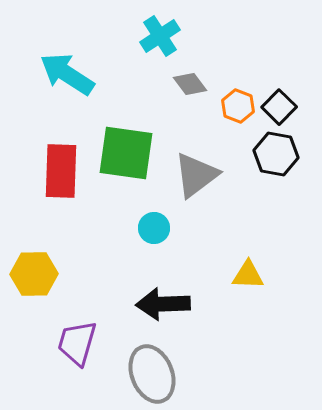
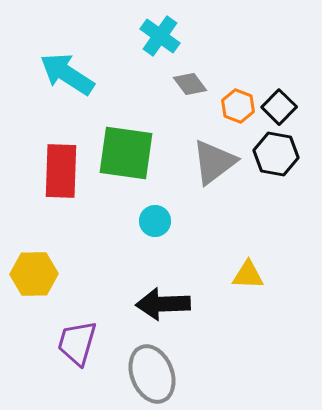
cyan cross: rotated 21 degrees counterclockwise
gray triangle: moved 18 px right, 13 px up
cyan circle: moved 1 px right, 7 px up
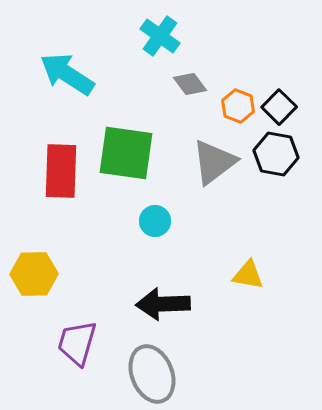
yellow triangle: rotated 8 degrees clockwise
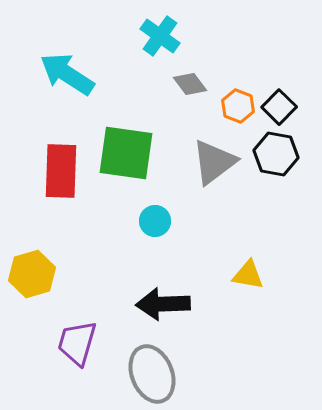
yellow hexagon: moved 2 px left; rotated 15 degrees counterclockwise
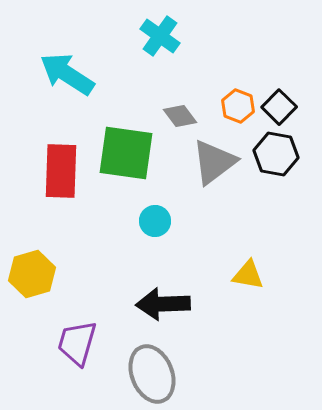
gray diamond: moved 10 px left, 32 px down
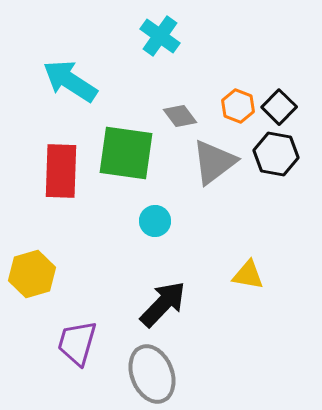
cyan arrow: moved 3 px right, 7 px down
black arrow: rotated 136 degrees clockwise
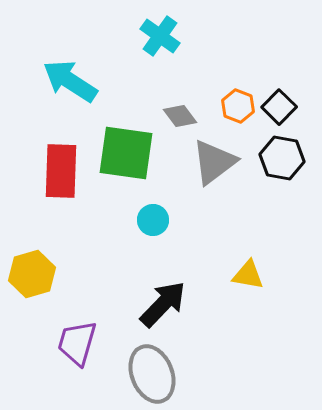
black hexagon: moved 6 px right, 4 px down
cyan circle: moved 2 px left, 1 px up
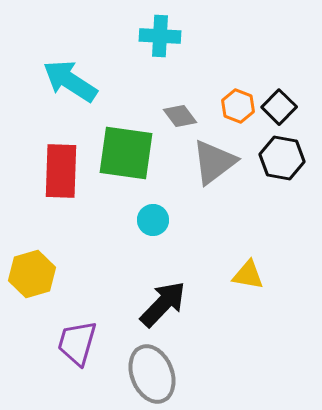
cyan cross: rotated 33 degrees counterclockwise
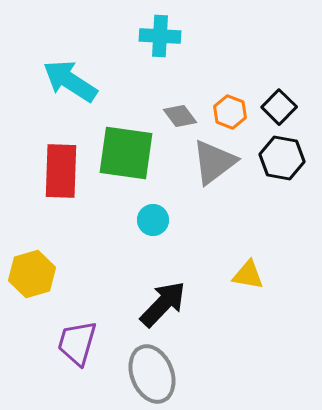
orange hexagon: moved 8 px left, 6 px down
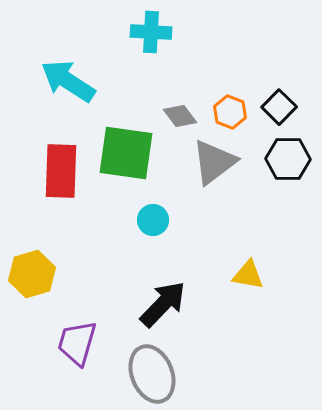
cyan cross: moved 9 px left, 4 px up
cyan arrow: moved 2 px left
black hexagon: moved 6 px right, 1 px down; rotated 9 degrees counterclockwise
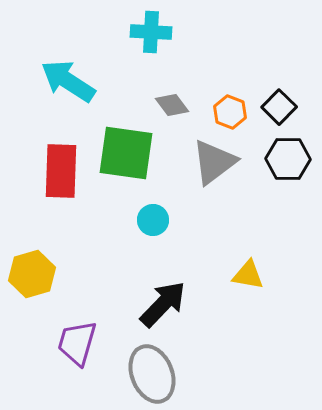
gray diamond: moved 8 px left, 11 px up
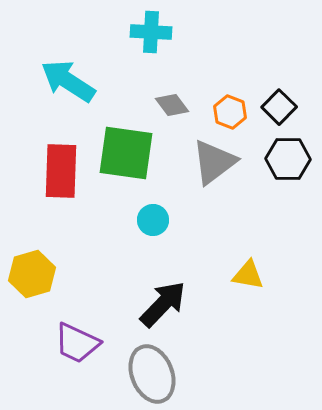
purple trapezoid: rotated 81 degrees counterclockwise
